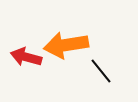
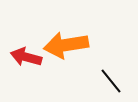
black line: moved 10 px right, 10 px down
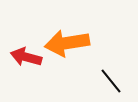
orange arrow: moved 1 px right, 2 px up
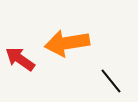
red arrow: moved 6 px left, 2 px down; rotated 20 degrees clockwise
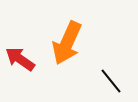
orange arrow: rotated 57 degrees counterclockwise
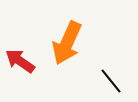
red arrow: moved 2 px down
